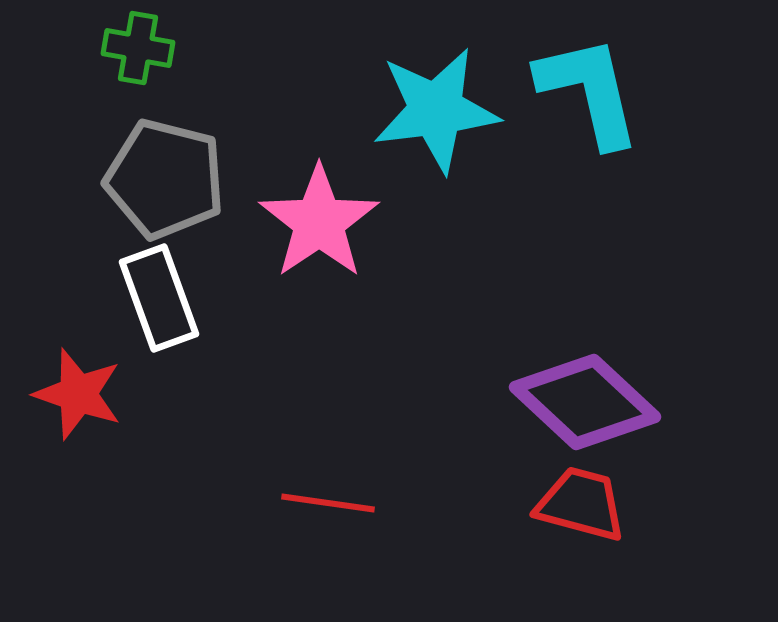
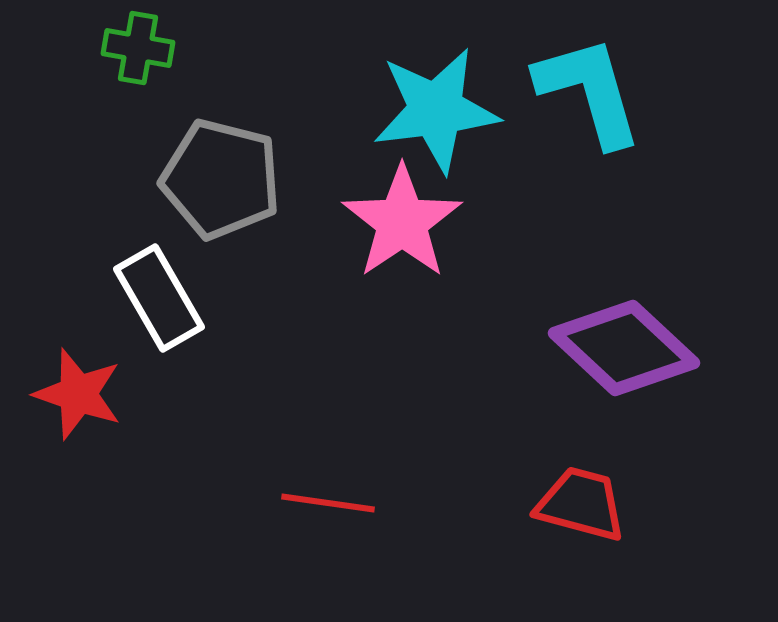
cyan L-shape: rotated 3 degrees counterclockwise
gray pentagon: moved 56 px right
pink star: moved 83 px right
white rectangle: rotated 10 degrees counterclockwise
purple diamond: moved 39 px right, 54 px up
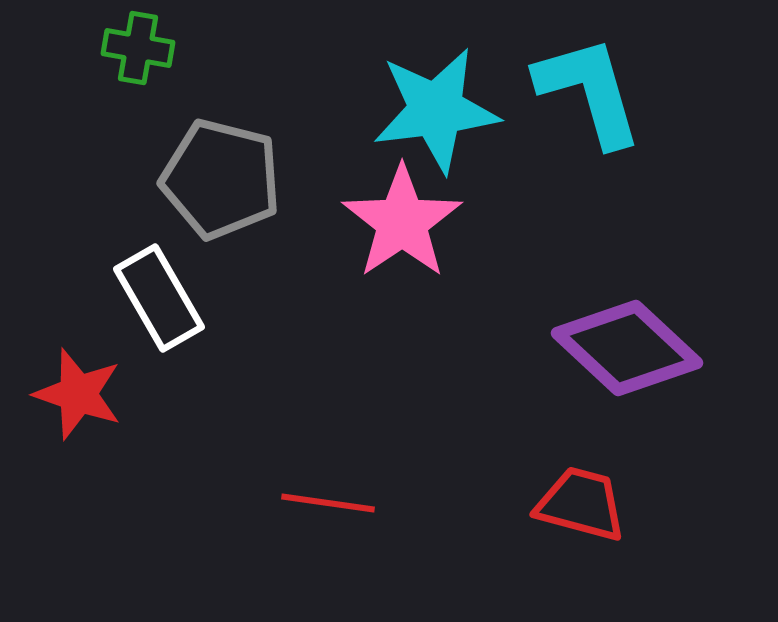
purple diamond: moved 3 px right
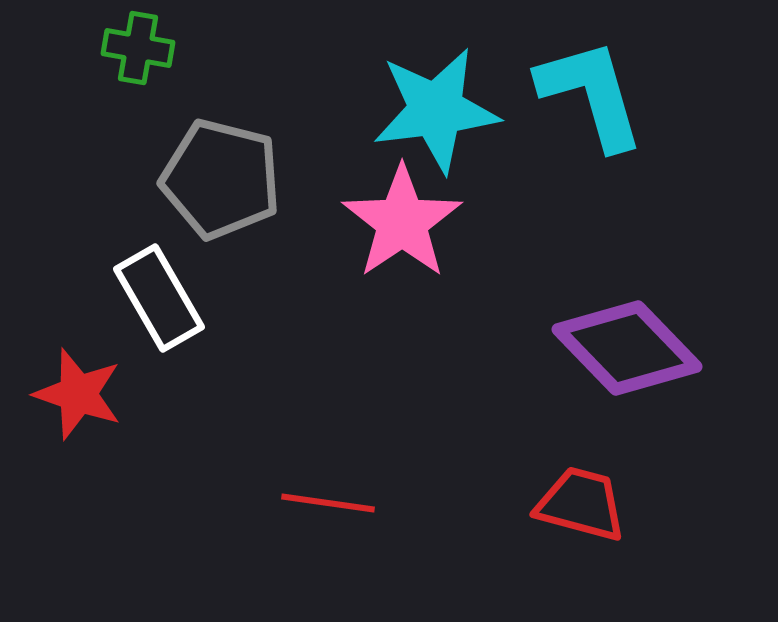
cyan L-shape: moved 2 px right, 3 px down
purple diamond: rotated 3 degrees clockwise
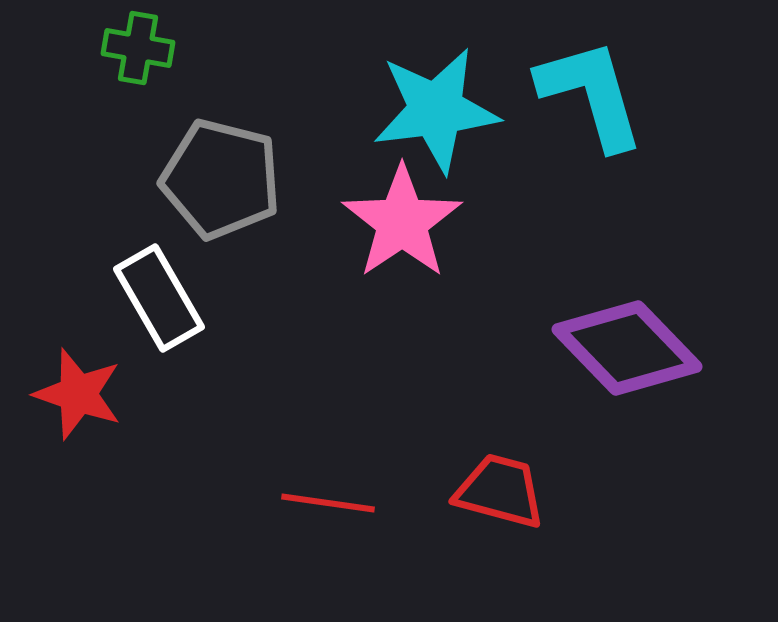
red trapezoid: moved 81 px left, 13 px up
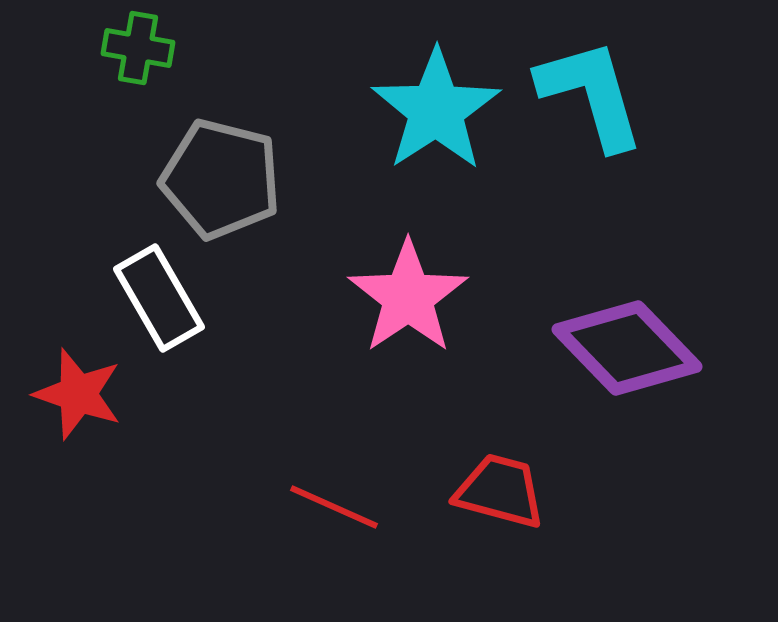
cyan star: rotated 26 degrees counterclockwise
pink star: moved 6 px right, 75 px down
red line: moved 6 px right, 4 px down; rotated 16 degrees clockwise
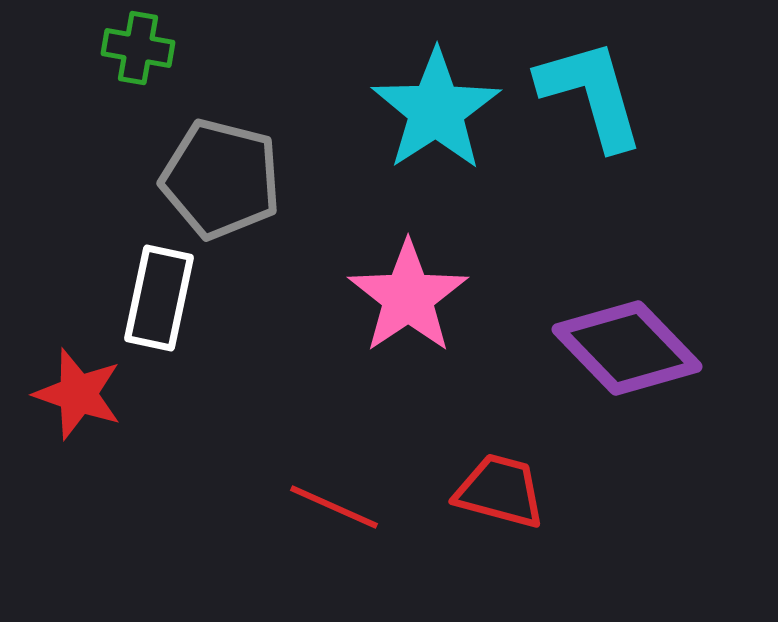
white rectangle: rotated 42 degrees clockwise
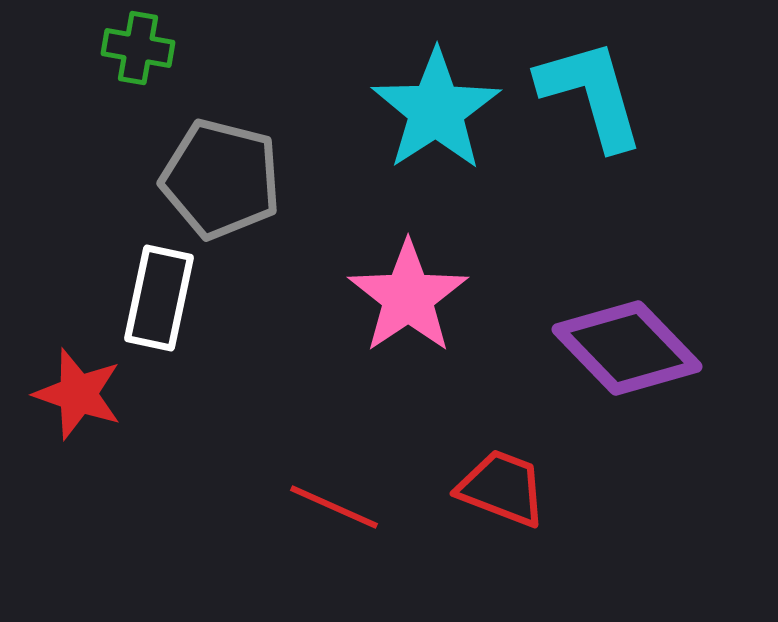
red trapezoid: moved 2 px right, 3 px up; rotated 6 degrees clockwise
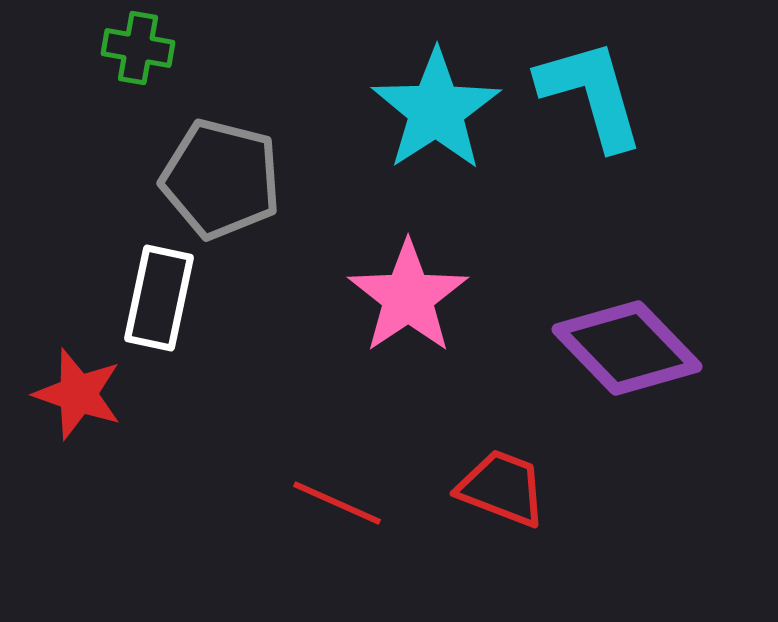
red line: moved 3 px right, 4 px up
